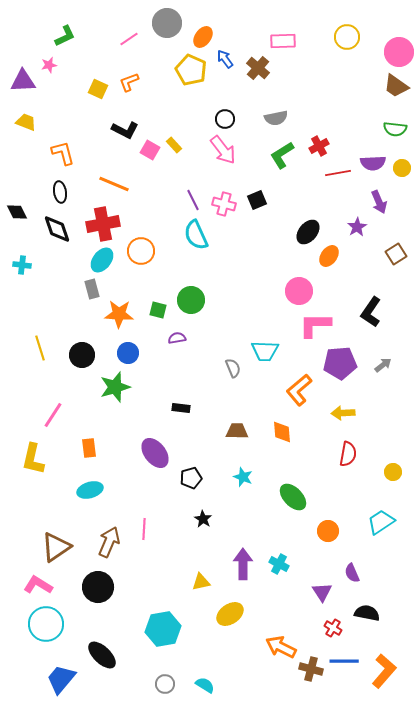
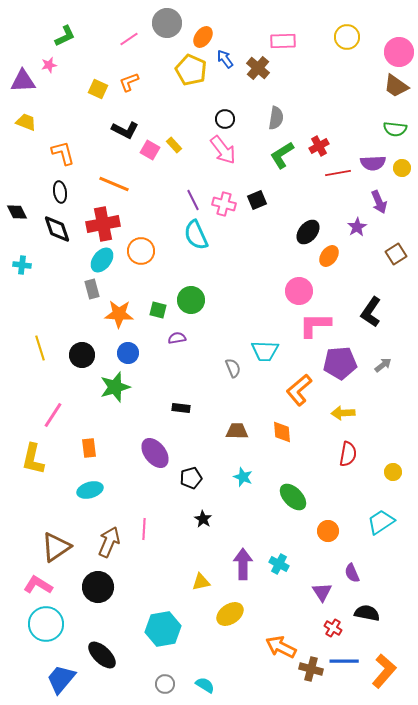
gray semicircle at (276, 118): rotated 70 degrees counterclockwise
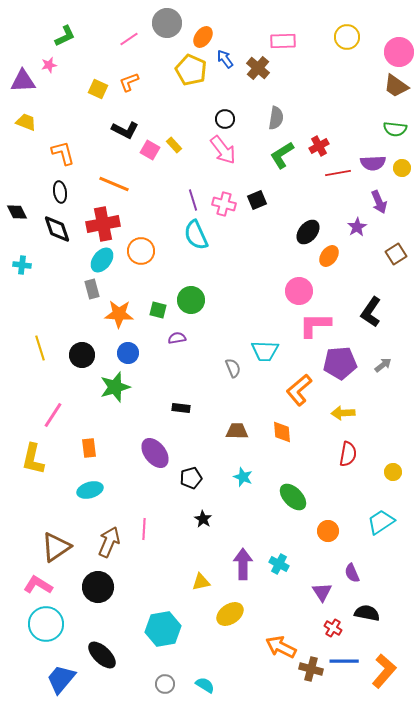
purple line at (193, 200): rotated 10 degrees clockwise
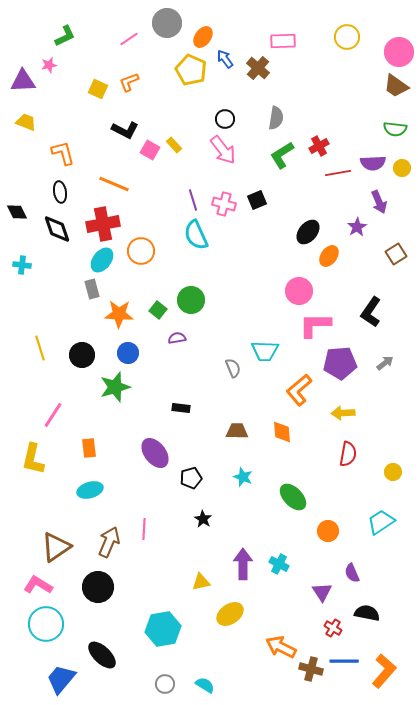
green square at (158, 310): rotated 24 degrees clockwise
gray arrow at (383, 365): moved 2 px right, 2 px up
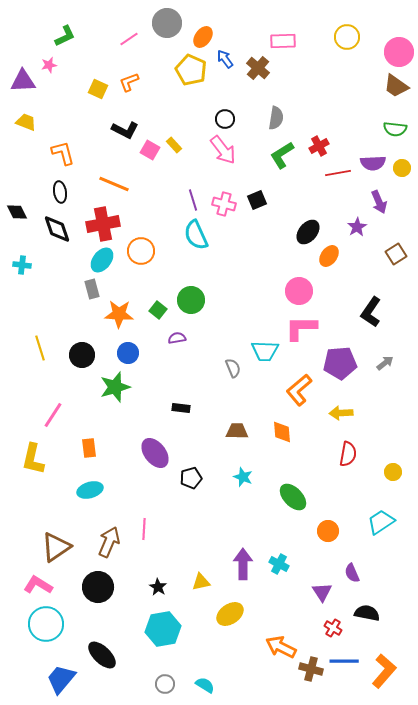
pink L-shape at (315, 325): moved 14 px left, 3 px down
yellow arrow at (343, 413): moved 2 px left
black star at (203, 519): moved 45 px left, 68 px down
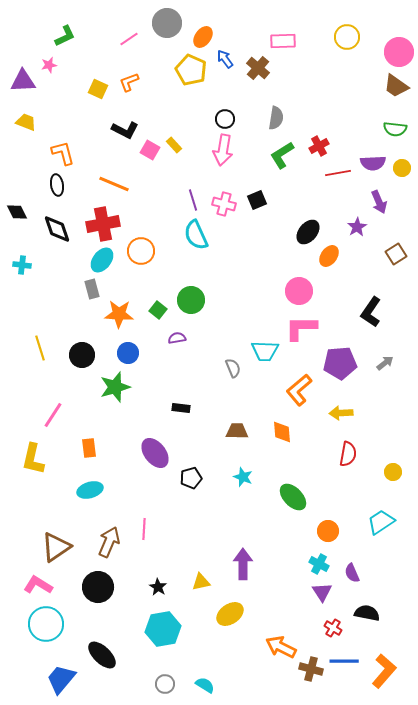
pink arrow at (223, 150): rotated 48 degrees clockwise
black ellipse at (60, 192): moved 3 px left, 7 px up
cyan cross at (279, 564): moved 40 px right
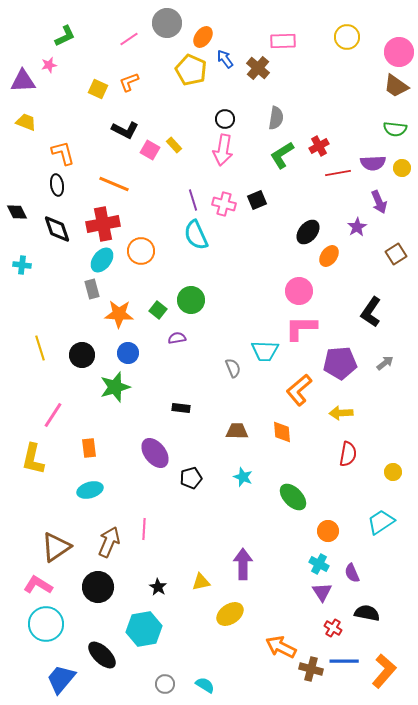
cyan hexagon at (163, 629): moved 19 px left
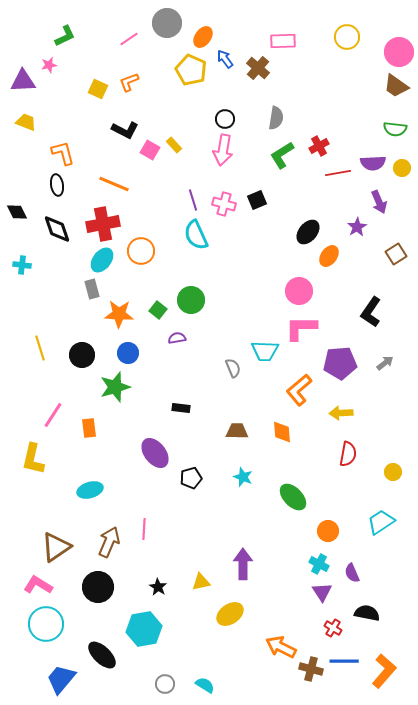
orange rectangle at (89, 448): moved 20 px up
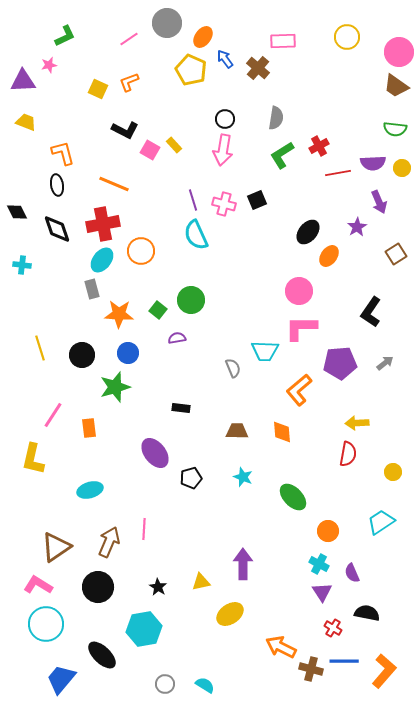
yellow arrow at (341, 413): moved 16 px right, 10 px down
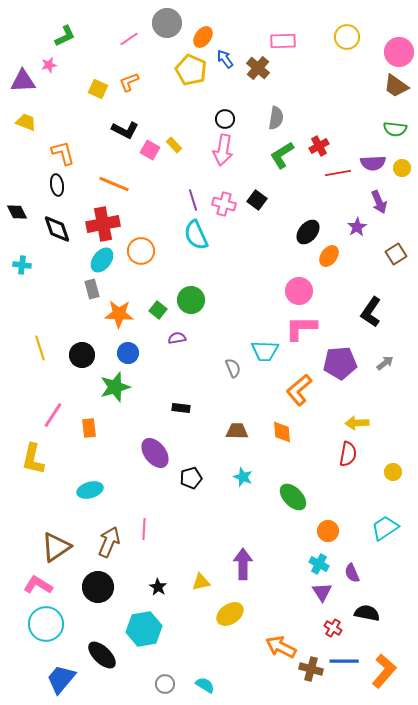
black square at (257, 200): rotated 30 degrees counterclockwise
cyan trapezoid at (381, 522): moved 4 px right, 6 px down
